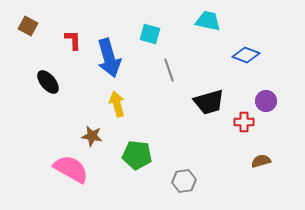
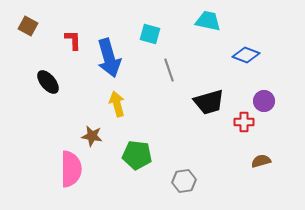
purple circle: moved 2 px left
pink semicircle: rotated 60 degrees clockwise
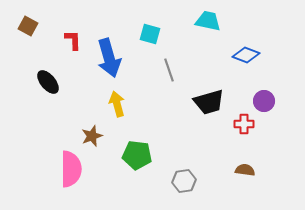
red cross: moved 2 px down
brown star: rotated 30 degrees counterclockwise
brown semicircle: moved 16 px left, 9 px down; rotated 24 degrees clockwise
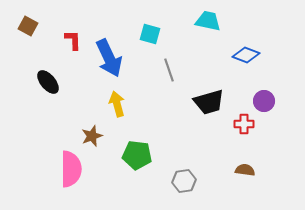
blue arrow: rotated 9 degrees counterclockwise
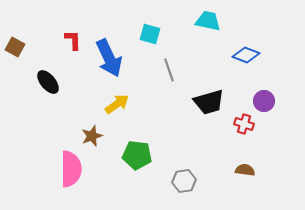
brown square: moved 13 px left, 21 px down
yellow arrow: rotated 70 degrees clockwise
red cross: rotated 18 degrees clockwise
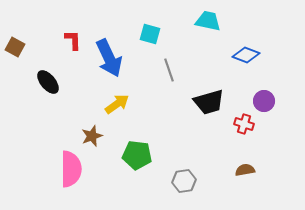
brown semicircle: rotated 18 degrees counterclockwise
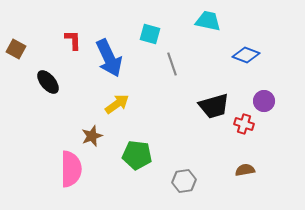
brown square: moved 1 px right, 2 px down
gray line: moved 3 px right, 6 px up
black trapezoid: moved 5 px right, 4 px down
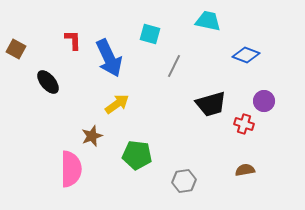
gray line: moved 2 px right, 2 px down; rotated 45 degrees clockwise
black trapezoid: moved 3 px left, 2 px up
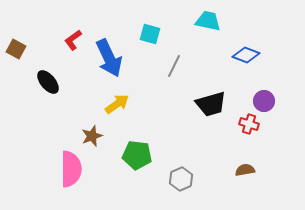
red L-shape: rotated 125 degrees counterclockwise
red cross: moved 5 px right
gray hexagon: moved 3 px left, 2 px up; rotated 15 degrees counterclockwise
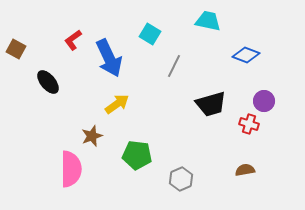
cyan square: rotated 15 degrees clockwise
